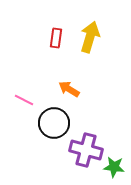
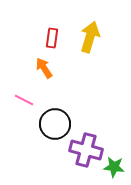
red rectangle: moved 4 px left
orange arrow: moved 25 px left, 21 px up; rotated 25 degrees clockwise
black circle: moved 1 px right, 1 px down
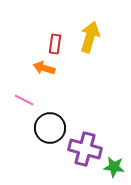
red rectangle: moved 3 px right, 6 px down
orange arrow: rotated 40 degrees counterclockwise
black circle: moved 5 px left, 4 px down
purple cross: moved 1 px left, 1 px up
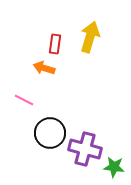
black circle: moved 5 px down
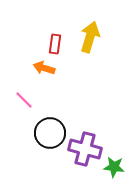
pink line: rotated 18 degrees clockwise
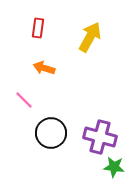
yellow arrow: rotated 12 degrees clockwise
red rectangle: moved 17 px left, 16 px up
black circle: moved 1 px right
purple cross: moved 15 px right, 12 px up
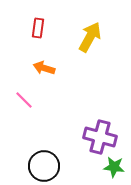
black circle: moved 7 px left, 33 px down
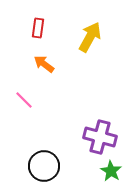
orange arrow: moved 4 px up; rotated 20 degrees clockwise
green star: moved 3 px left, 4 px down; rotated 25 degrees clockwise
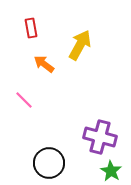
red rectangle: moved 7 px left; rotated 18 degrees counterclockwise
yellow arrow: moved 10 px left, 8 px down
black circle: moved 5 px right, 3 px up
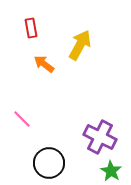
pink line: moved 2 px left, 19 px down
purple cross: rotated 12 degrees clockwise
